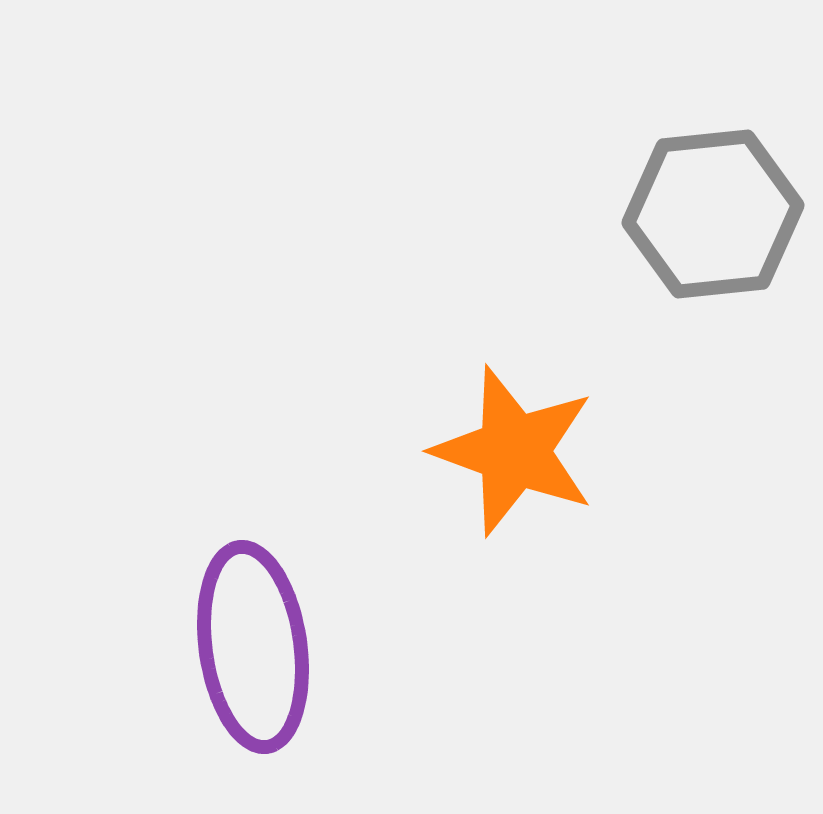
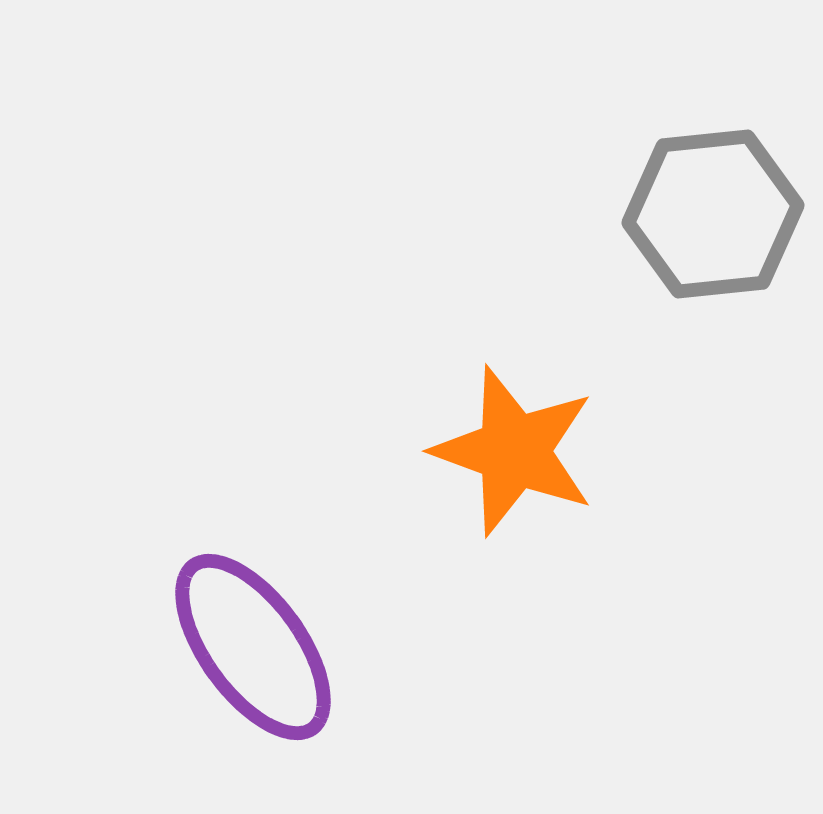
purple ellipse: rotated 28 degrees counterclockwise
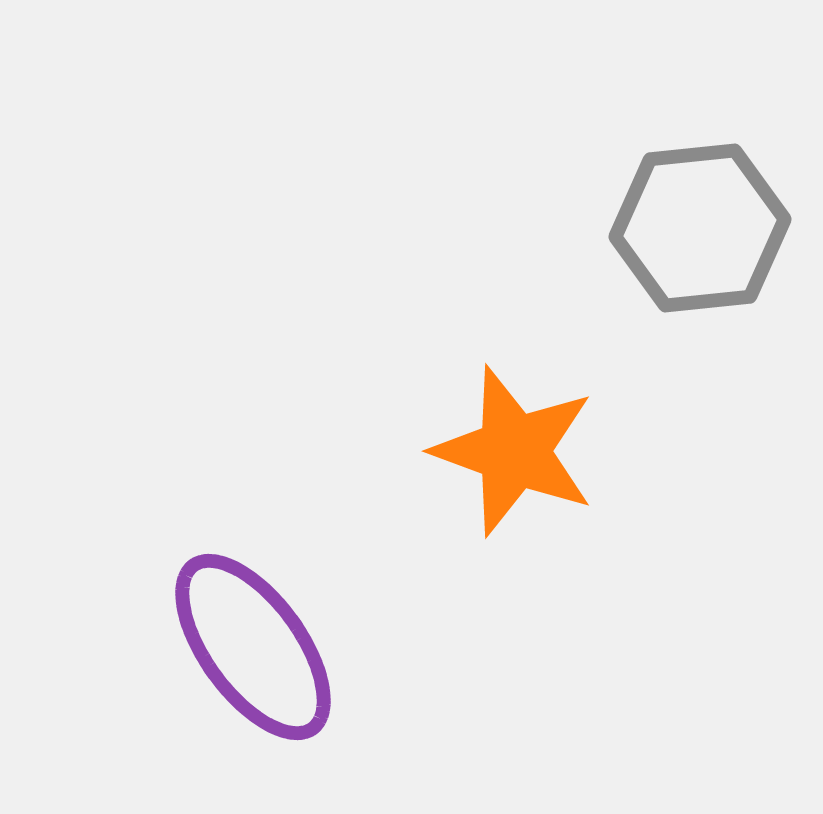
gray hexagon: moved 13 px left, 14 px down
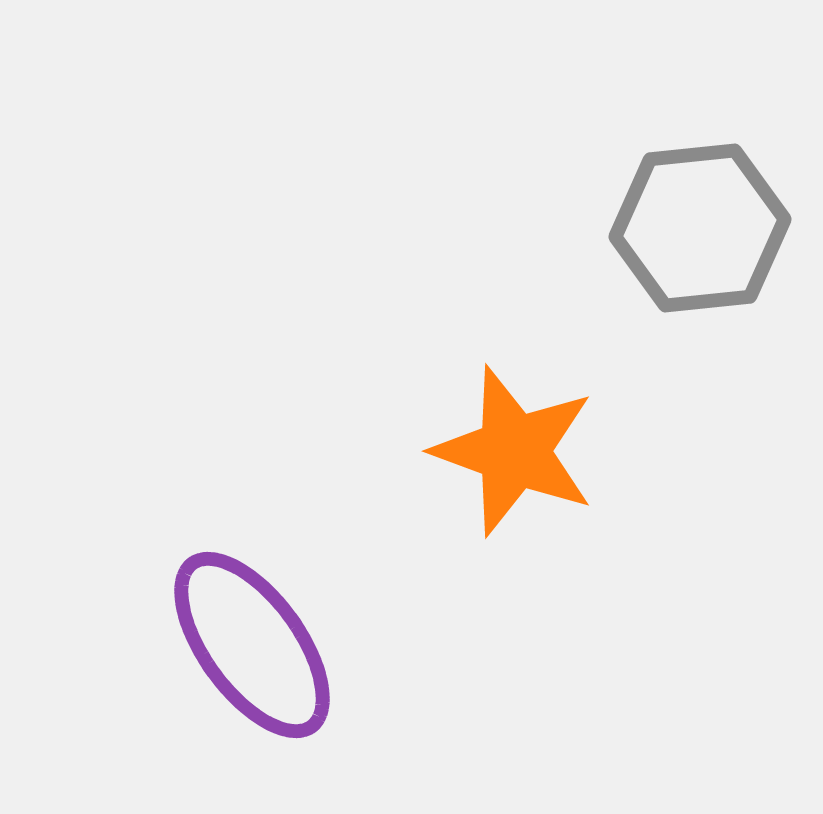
purple ellipse: moved 1 px left, 2 px up
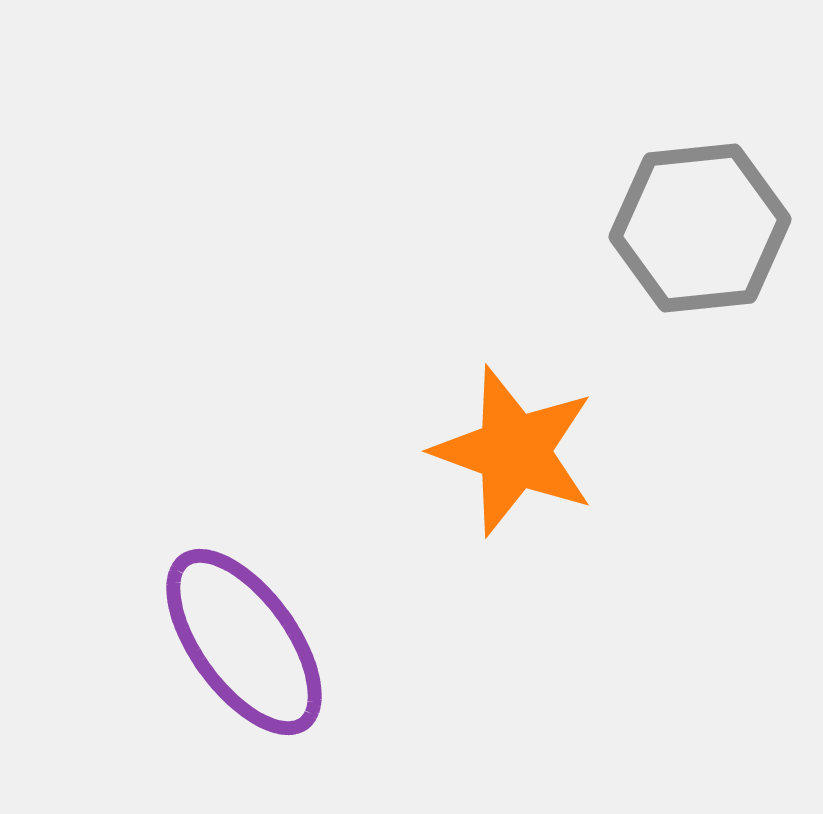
purple ellipse: moved 8 px left, 3 px up
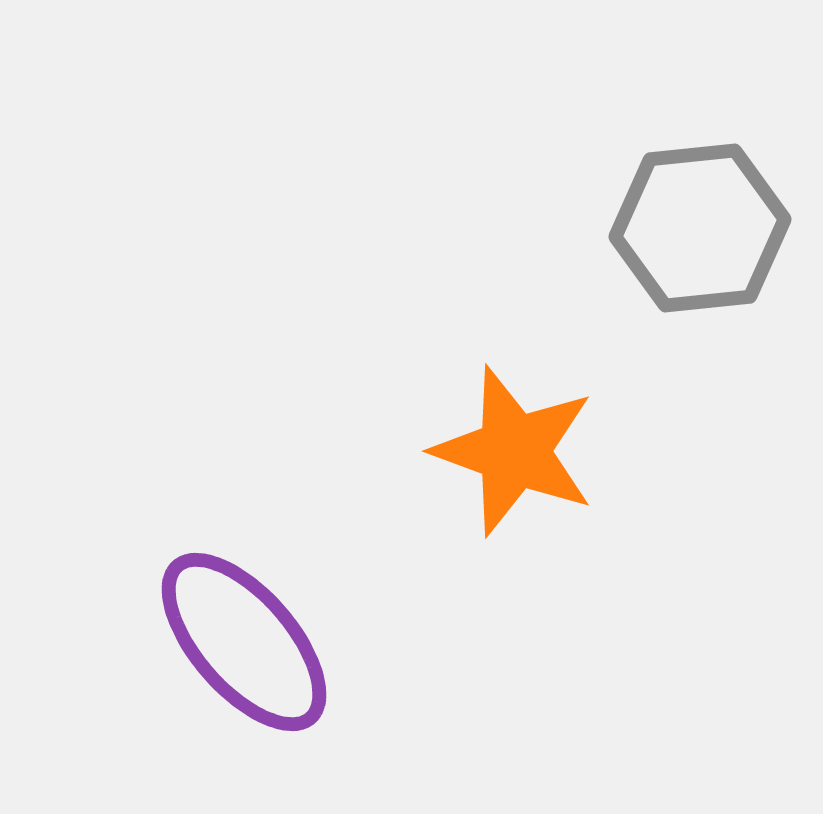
purple ellipse: rotated 5 degrees counterclockwise
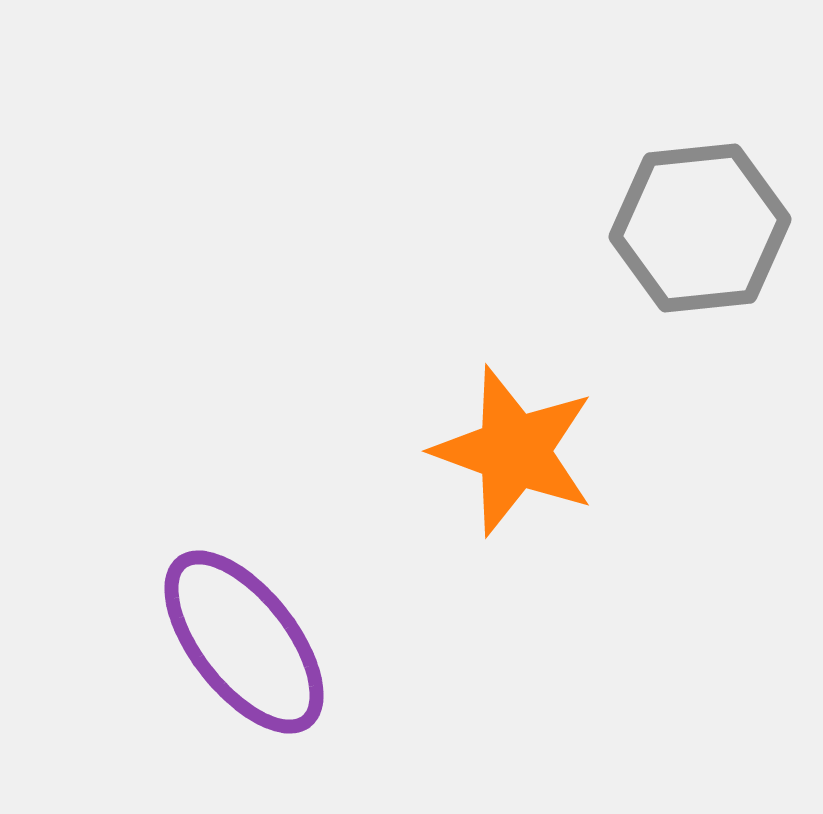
purple ellipse: rotated 3 degrees clockwise
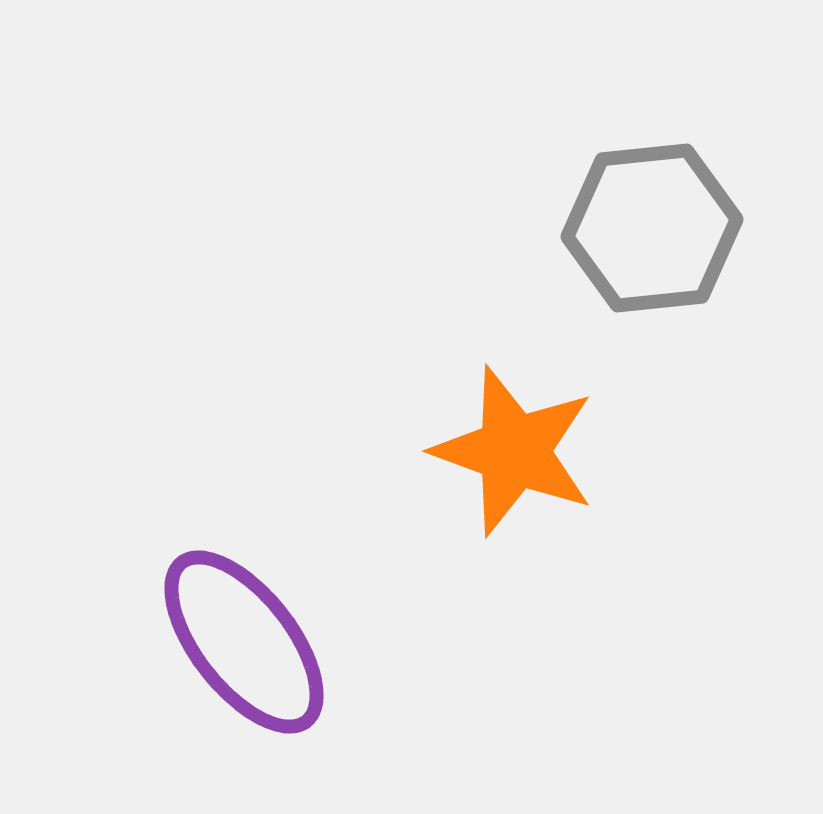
gray hexagon: moved 48 px left
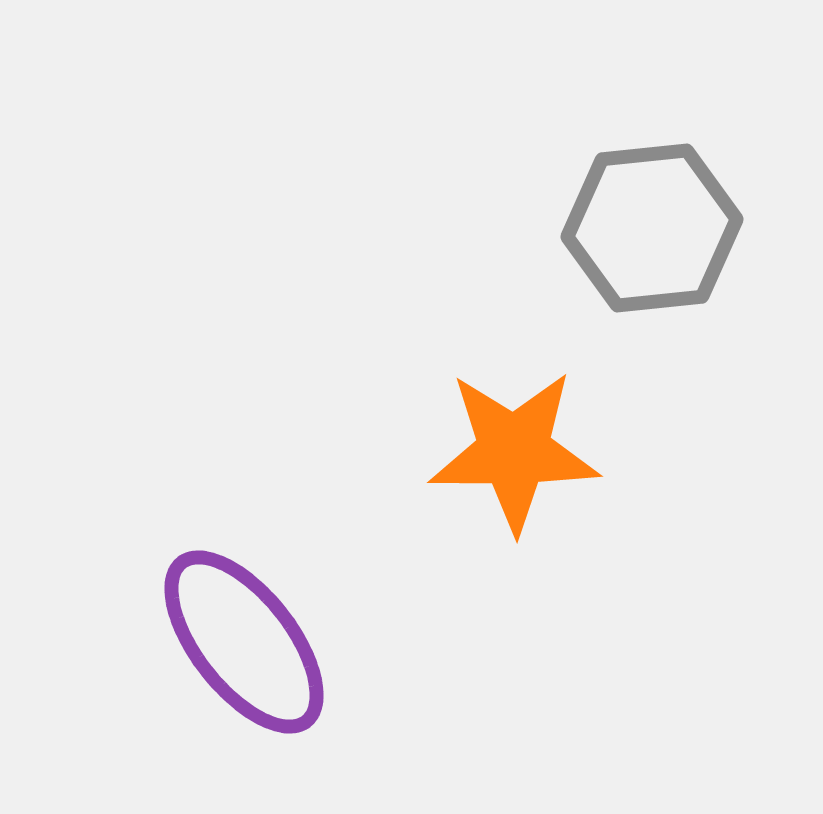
orange star: rotated 20 degrees counterclockwise
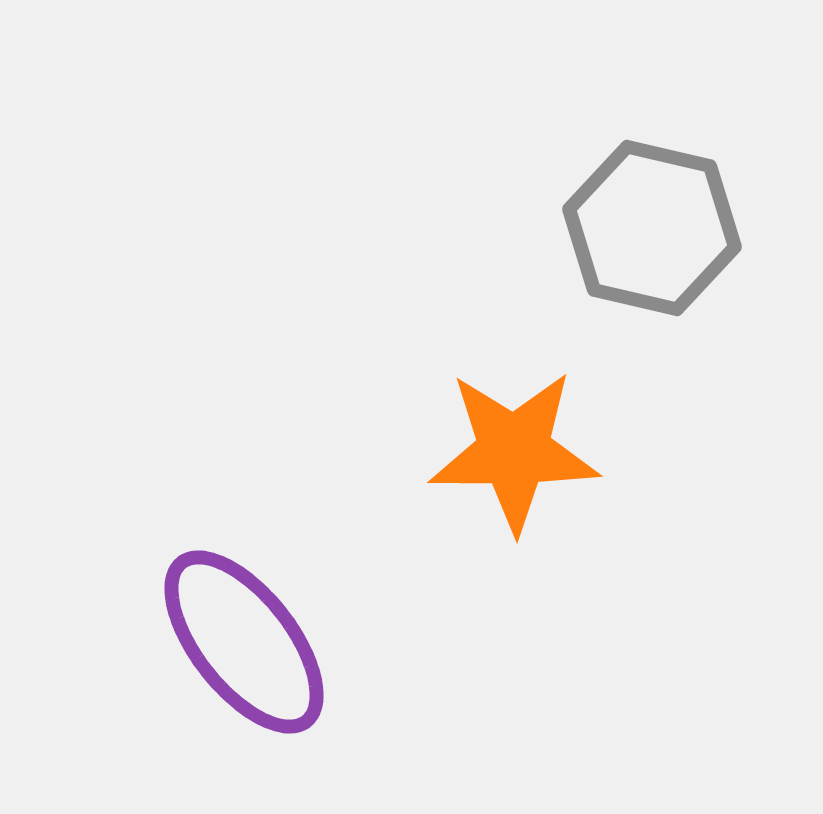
gray hexagon: rotated 19 degrees clockwise
